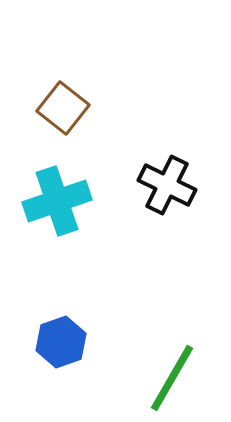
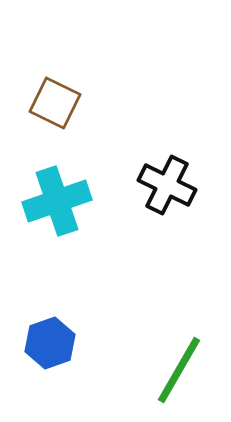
brown square: moved 8 px left, 5 px up; rotated 12 degrees counterclockwise
blue hexagon: moved 11 px left, 1 px down
green line: moved 7 px right, 8 px up
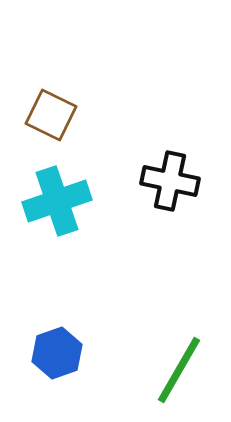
brown square: moved 4 px left, 12 px down
black cross: moved 3 px right, 4 px up; rotated 14 degrees counterclockwise
blue hexagon: moved 7 px right, 10 px down
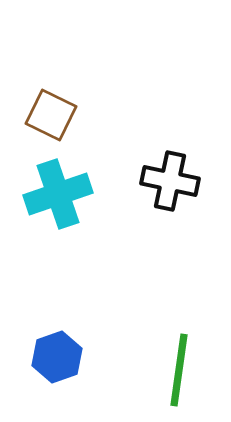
cyan cross: moved 1 px right, 7 px up
blue hexagon: moved 4 px down
green line: rotated 22 degrees counterclockwise
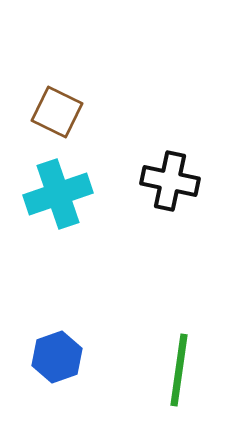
brown square: moved 6 px right, 3 px up
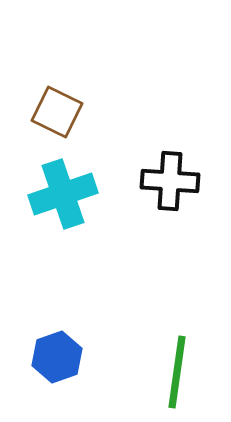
black cross: rotated 8 degrees counterclockwise
cyan cross: moved 5 px right
green line: moved 2 px left, 2 px down
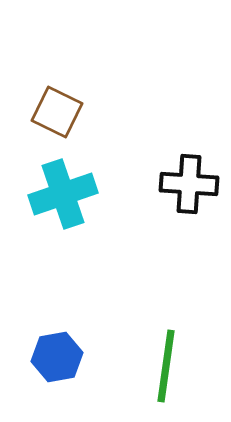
black cross: moved 19 px right, 3 px down
blue hexagon: rotated 9 degrees clockwise
green line: moved 11 px left, 6 px up
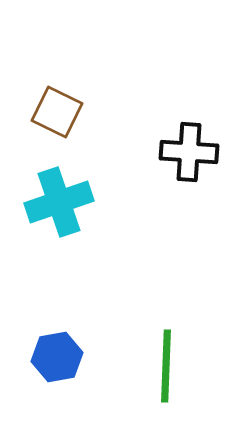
black cross: moved 32 px up
cyan cross: moved 4 px left, 8 px down
green line: rotated 6 degrees counterclockwise
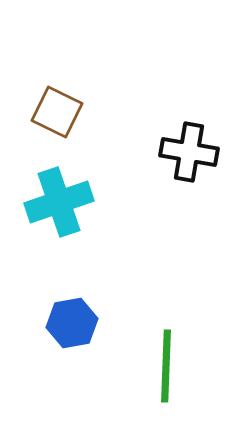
black cross: rotated 6 degrees clockwise
blue hexagon: moved 15 px right, 34 px up
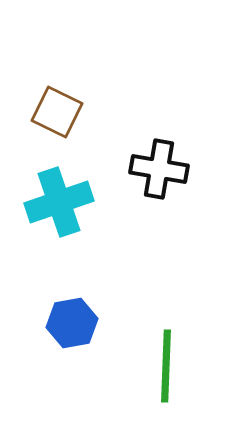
black cross: moved 30 px left, 17 px down
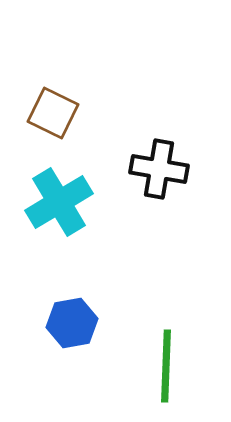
brown square: moved 4 px left, 1 px down
cyan cross: rotated 12 degrees counterclockwise
